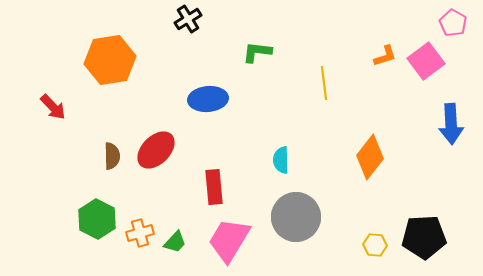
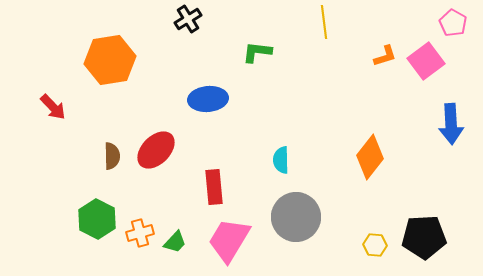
yellow line: moved 61 px up
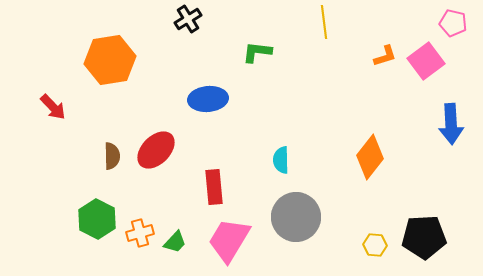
pink pentagon: rotated 16 degrees counterclockwise
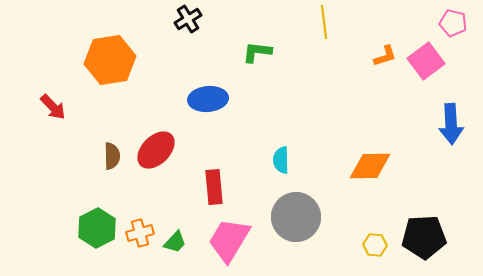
orange diamond: moved 9 px down; rotated 51 degrees clockwise
green hexagon: moved 9 px down; rotated 6 degrees clockwise
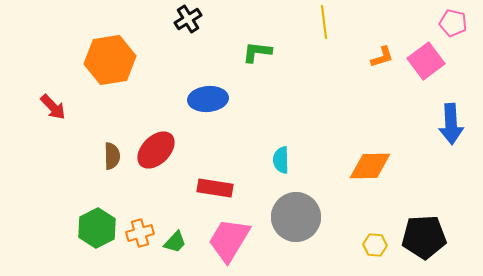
orange L-shape: moved 3 px left, 1 px down
red rectangle: moved 1 px right, 1 px down; rotated 76 degrees counterclockwise
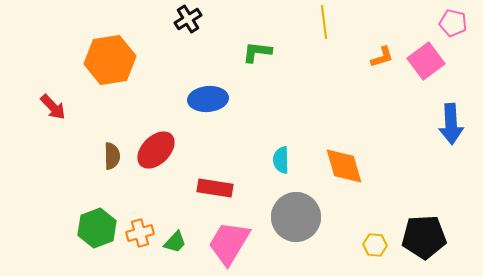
orange diamond: moved 26 px left; rotated 75 degrees clockwise
green hexagon: rotated 6 degrees clockwise
pink trapezoid: moved 3 px down
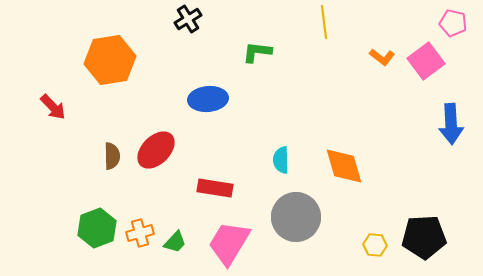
orange L-shape: rotated 55 degrees clockwise
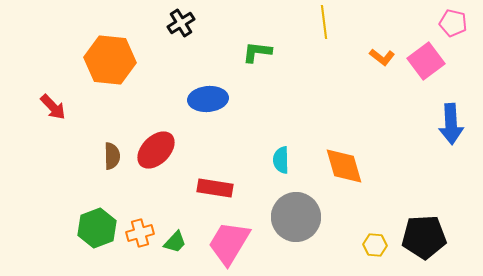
black cross: moved 7 px left, 4 px down
orange hexagon: rotated 15 degrees clockwise
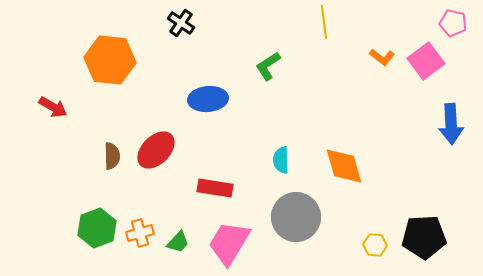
black cross: rotated 24 degrees counterclockwise
green L-shape: moved 11 px right, 14 px down; rotated 40 degrees counterclockwise
red arrow: rotated 16 degrees counterclockwise
green trapezoid: moved 3 px right
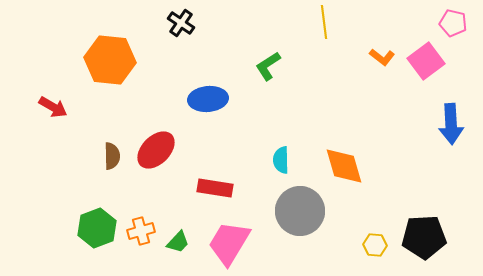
gray circle: moved 4 px right, 6 px up
orange cross: moved 1 px right, 2 px up
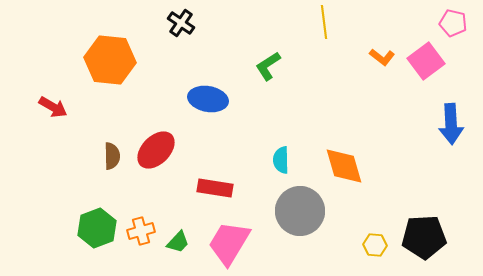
blue ellipse: rotated 15 degrees clockwise
